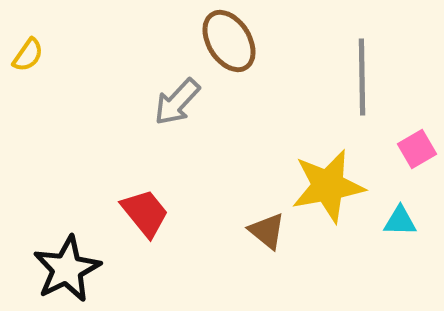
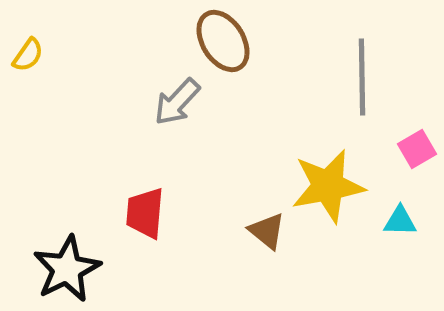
brown ellipse: moved 6 px left
red trapezoid: rotated 136 degrees counterclockwise
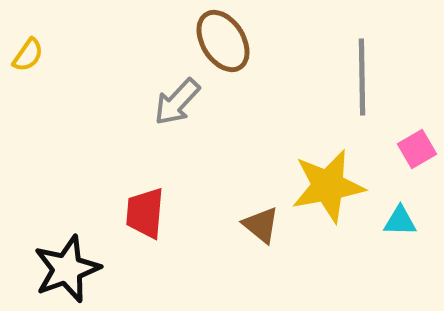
brown triangle: moved 6 px left, 6 px up
black star: rotated 6 degrees clockwise
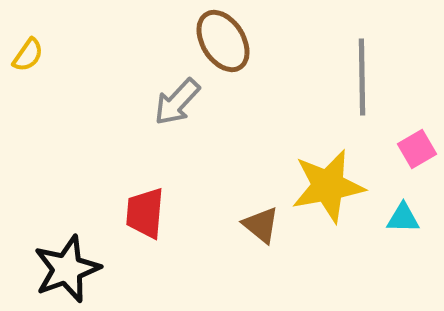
cyan triangle: moved 3 px right, 3 px up
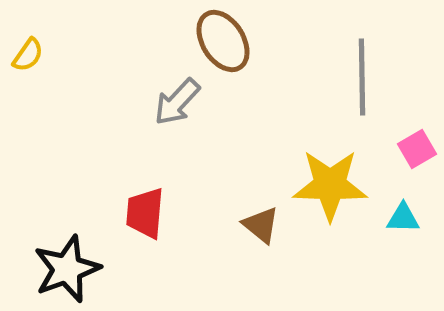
yellow star: moved 2 px right, 1 px up; rotated 12 degrees clockwise
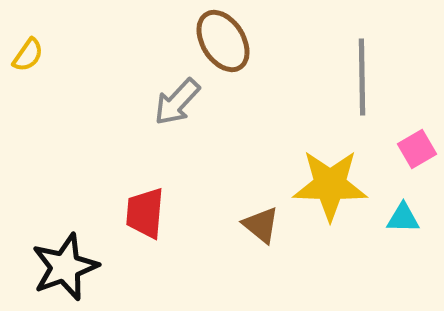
black star: moved 2 px left, 2 px up
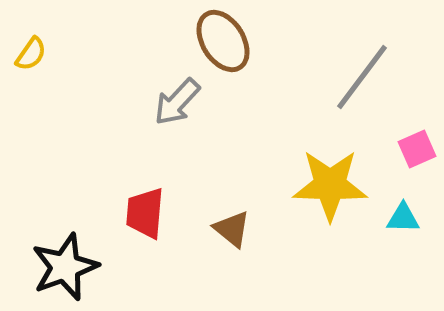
yellow semicircle: moved 3 px right, 1 px up
gray line: rotated 38 degrees clockwise
pink square: rotated 6 degrees clockwise
brown triangle: moved 29 px left, 4 px down
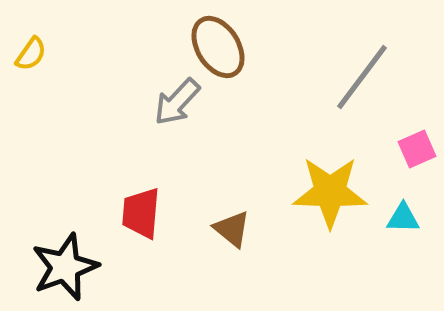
brown ellipse: moved 5 px left, 6 px down
yellow star: moved 7 px down
red trapezoid: moved 4 px left
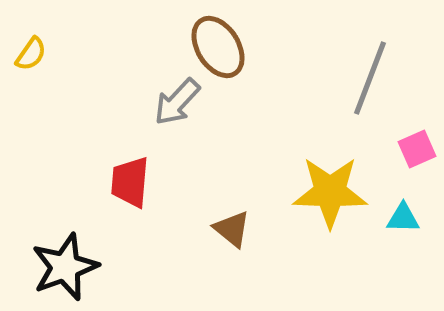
gray line: moved 8 px right, 1 px down; rotated 16 degrees counterclockwise
red trapezoid: moved 11 px left, 31 px up
